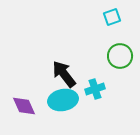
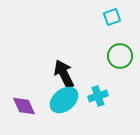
black arrow: rotated 12 degrees clockwise
cyan cross: moved 3 px right, 7 px down
cyan ellipse: moved 1 px right; rotated 28 degrees counterclockwise
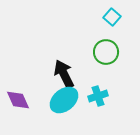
cyan square: rotated 30 degrees counterclockwise
green circle: moved 14 px left, 4 px up
purple diamond: moved 6 px left, 6 px up
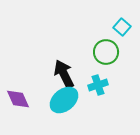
cyan square: moved 10 px right, 10 px down
cyan cross: moved 11 px up
purple diamond: moved 1 px up
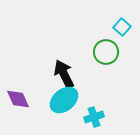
cyan cross: moved 4 px left, 32 px down
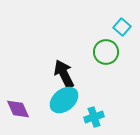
purple diamond: moved 10 px down
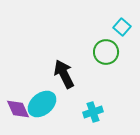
cyan ellipse: moved 22 px left, 4 px down
cyan cross: moved 1 px left, 5 px up
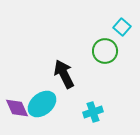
green circle: moved 1 px left, 1 px up
purple diamond: moved 1 px left, 1 px up
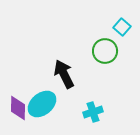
purple diamond: moved 1 px right; rotated 25 degrees clockwise
